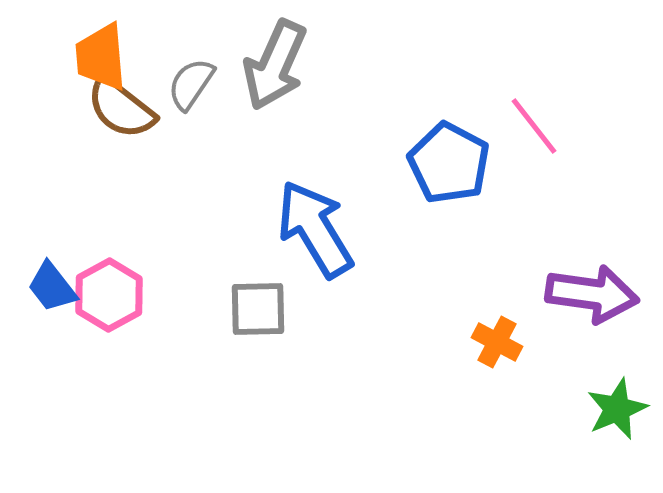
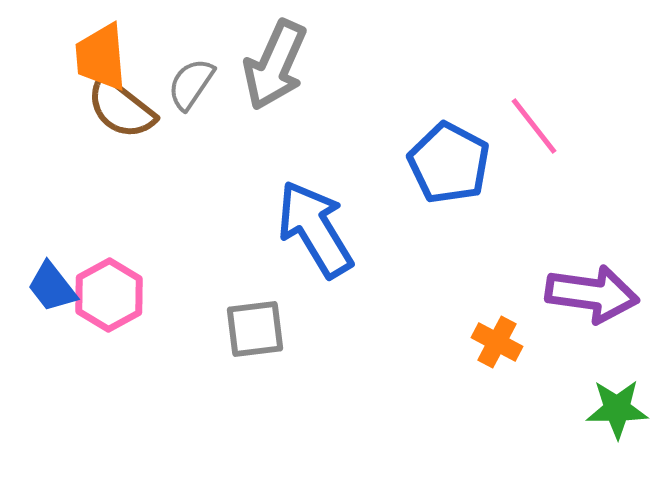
gray square: moved 3 px left, 20 px down; rotated 6 degrees counterclockwise
green star: rotated 22 degrees clockwise
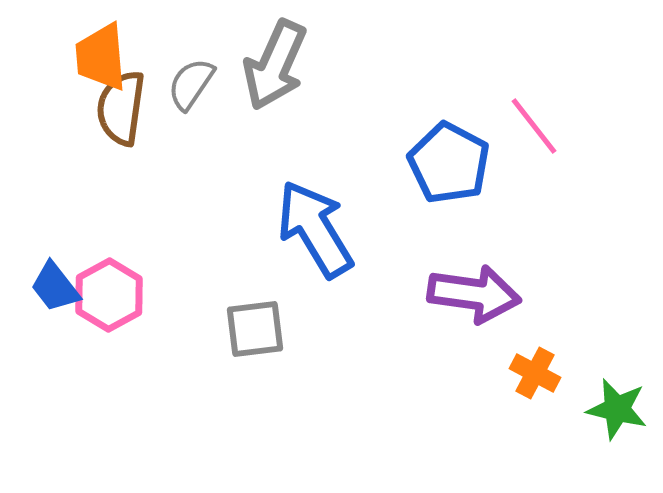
brown semicircle: rotated 60 degrees clockwise
blue trapezoid: moved 3 px right
purple arrow: moved 118 px left
orange cross: moved 38 px right, 31 px down
green star: rotated 14 degrees clockwise
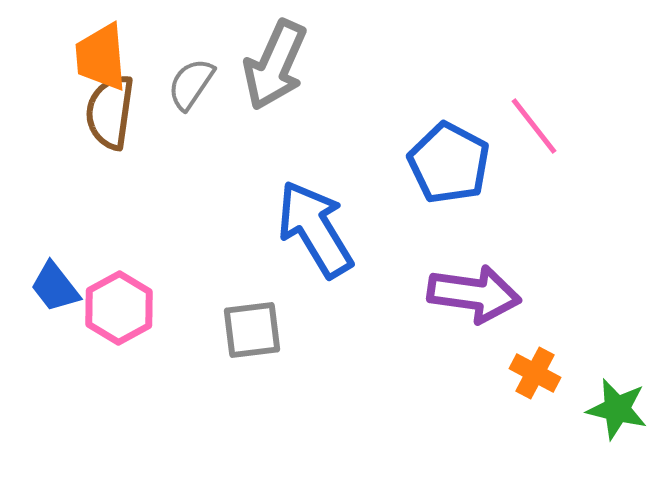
brown semicircle: moved 11 px left, 4 px down
pink hexagon: moved 10 px right, 13 px down
gray square: moved 3 px left, 1 px down
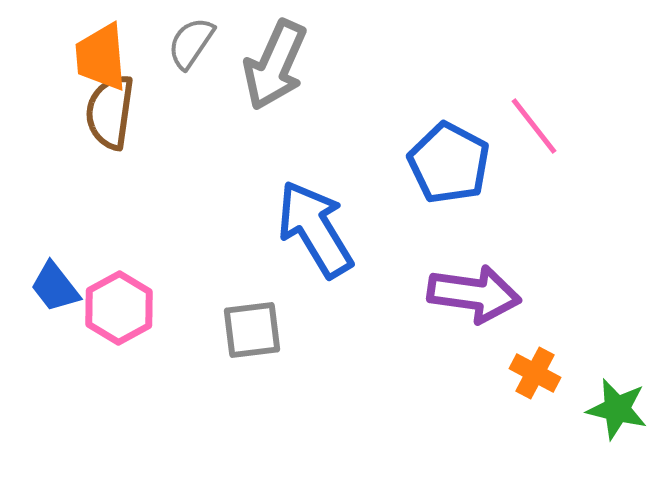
gray semicircle: moved 41 px up
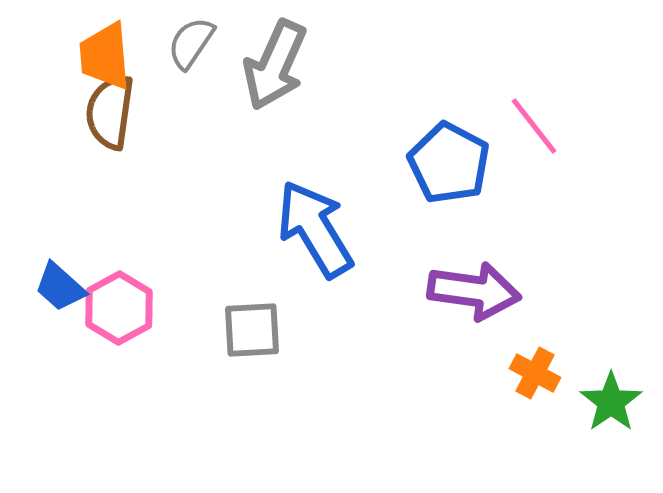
orange trapezoid: moved 4 px right, 1 px up
blue trapezoid: moved 5 px right; rotated 10 degrees counterclockwise
purple arrow: moved 3 px up
gray square: rotated 4 degrees clockwise
green star: moved 6 px left, 7 px up; rotated 24 degrees clockwise
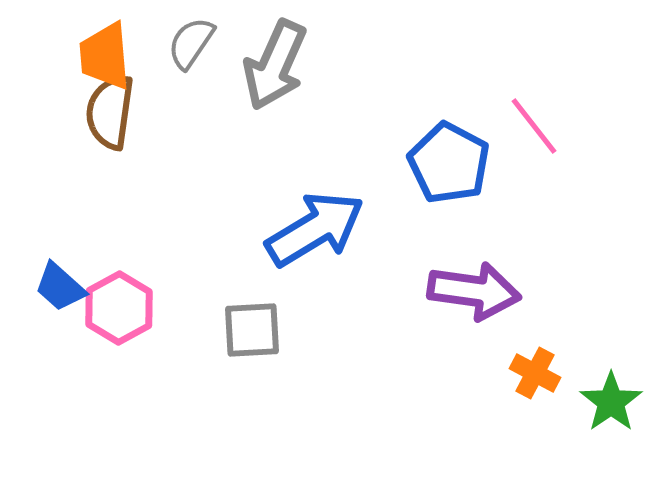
blue arrow: rotated 90 degrees clockwise
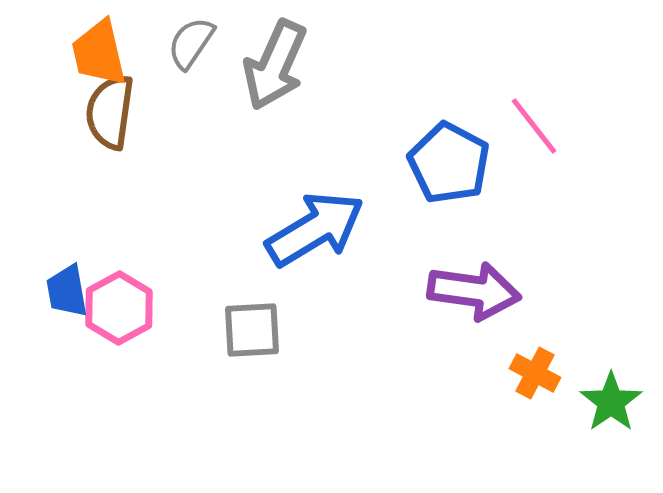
orange trapezoid: moved 6 px left, 3 px up; rotated 8 degrees counterclockwise
blue trapezoid: moved 7 px right, 4 px down; rotated 38 degrees clockwise
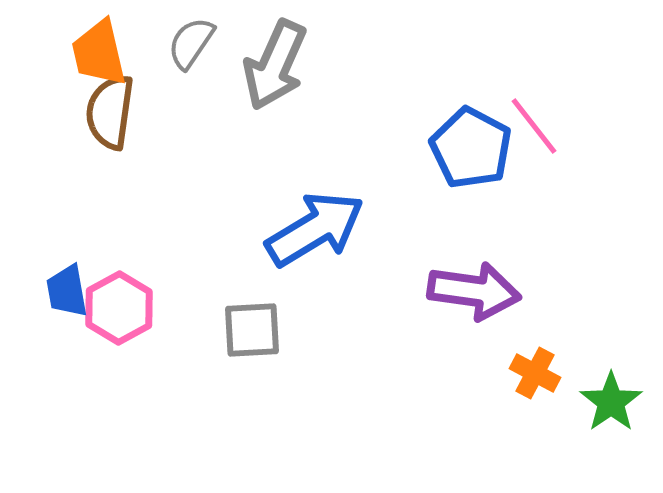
blue pentagon: moved 22 px right, 15 px up
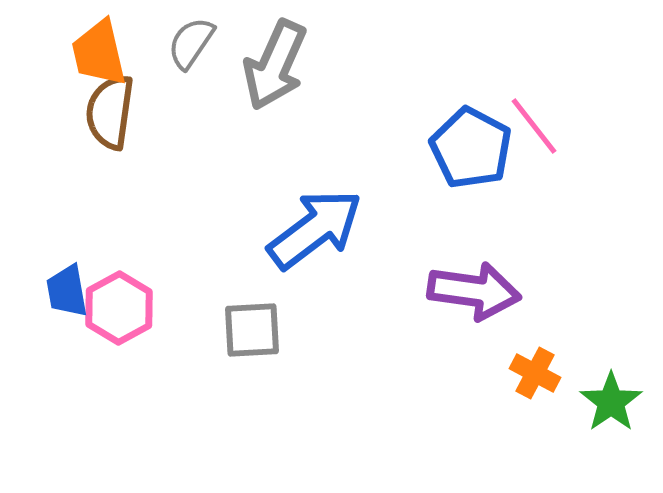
blue arrow: rotated 6 degrees counterclockwise
